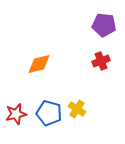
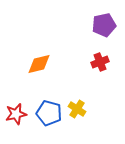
purple pentagon: rotated 20 degrees counterclockwise
red cross: moved 1 px left, 1 px down
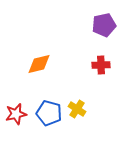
red cross: moved 1 px right, 3 px down; rotated 18 degrees clockwise
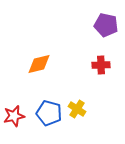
purple pentagon: moved 2 px right; rotated 25 degrees clockwise
red star: moved 2 px left, 2 px down
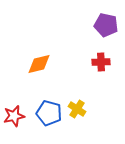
red cross: moved 3 px up
